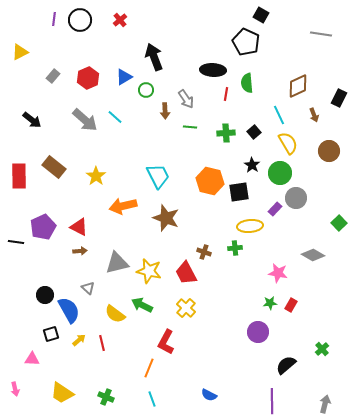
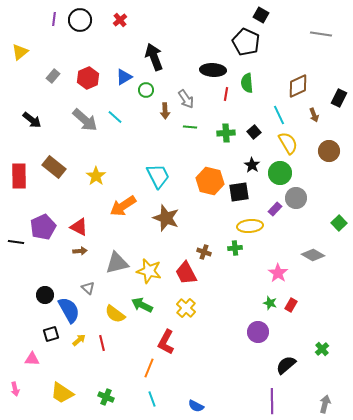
yellow triangle at (20, 52): rotated 12 degrees counterclockwise
orange arrow at (123, 206): rotated 20 degrees counterclockwise
pink star at (278, 273): rotated 24 degrees clockwise
green star at (270, 303): rotated 24 degrees clockwise
blue semicircle at (209, 395): moved 13 px left, 11 px down
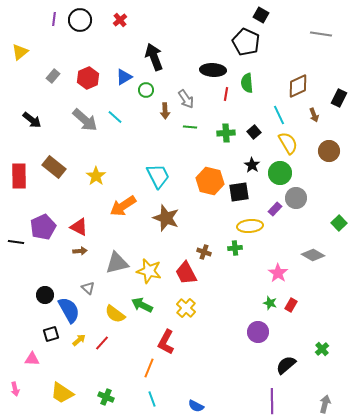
red line at (102, 343): rotated 56 degrees clockwise
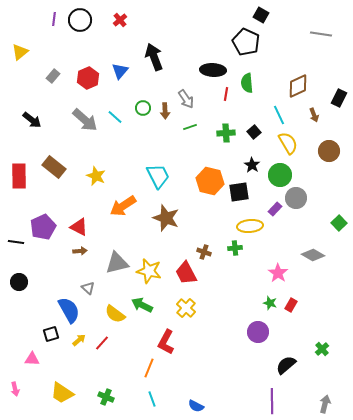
blue triangle at (124, 77): moved 4 px left, 6 px up; rotated 18 degrees counterclockwise
green circle at (146, 90): moved 3 px left, 18 px down
green line at (190, 127): rotated 24 degrees counterclockwise
green circle at (280, 173): moved 2 px down
yellow star at (96, 176): rotated 12 degrees counterclockwise
black circle at (45, 295): moved 26 px left, 13 px up
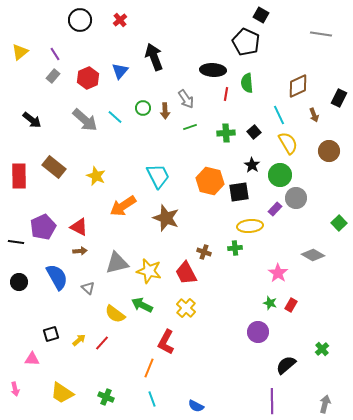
purple line at (54, 19): moved 1 px right, 35 px down; rotated 40 degrees counterclockwise
blue semicircle at (69, 310): moved 12 px left, 33 px up
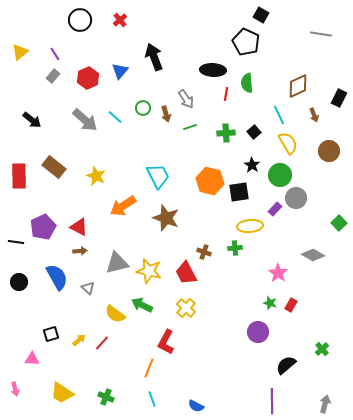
brown arrow at (165, 111): moved 1 px right, 3 px down; rotated 14 degrees counterclockwise
